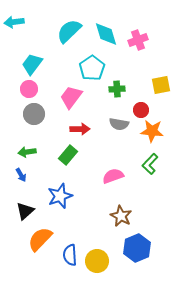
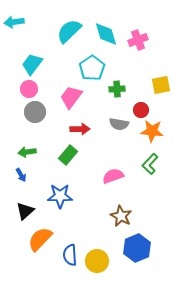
gray circle: moved 1 px right, 2 px up
blue star: rotated 20 degrees clockwise
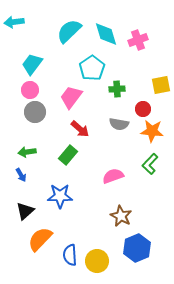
pink circle: moved 1 px right, 1 px down
red circle: moved 2 px right, 1 px up
red arrow: rotated 42 degrees clockwise
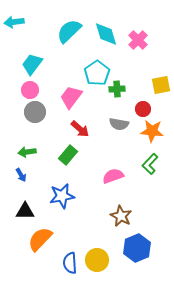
pink cross: rotated 24 degrees counterclockwise
cyan pentagon: moved 5 px right, 5 px down
blue star: moved 2 px right; rotated 10 degrees counterclockwise
black triangle: rotated 42 degrees clockwise
blue semicircle: moved 8 px down
yellow circle: moved 1 px up
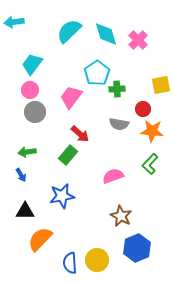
red arrow: moved 5 px down
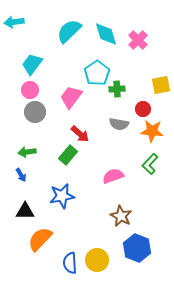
blue hexagon: rotated 16 degrees counterclockwise
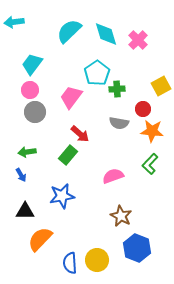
yellow square: moved 1 px down; rotated 18 degrees counterclockwise
gray semicircle: moved 1 px up
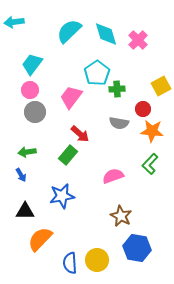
blue hexagon: rotated 12 degrees counterclockwise
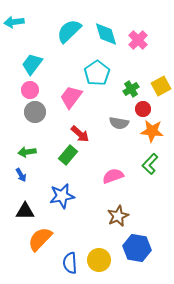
green cross: moved 14 px right; rotated 28 degrees counterclockwise
brown star: moved 3 px left; rotated 20 degrees clockwise
yellow circle: moved 2 px right
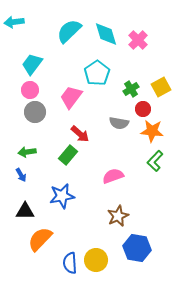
yellow square: moved 1 px down
green L-shape: moved 5 px right, 3 px up
yellow circle: moved 3 px left
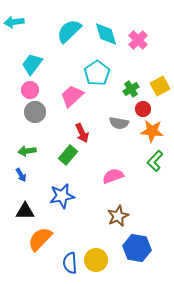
yellow square: moved 1 px left, 1 px up
pink trapezoid: moved 1 px right, 1 px up; rotated 10 degrees clockwise
red arrow: moved 2 px right, 1 px up; rotated 24 degrees clockwise
green arrow: moved 1 px up
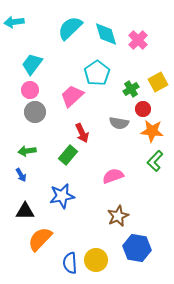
cyan semicircle: moved 1 px right, 3 px up
yellow square: moved 2 px left, 4 px up
